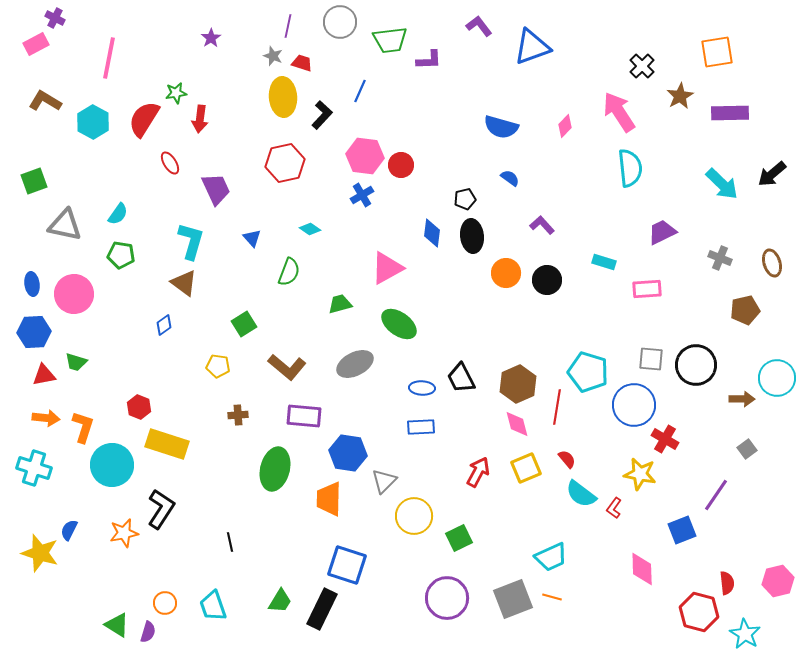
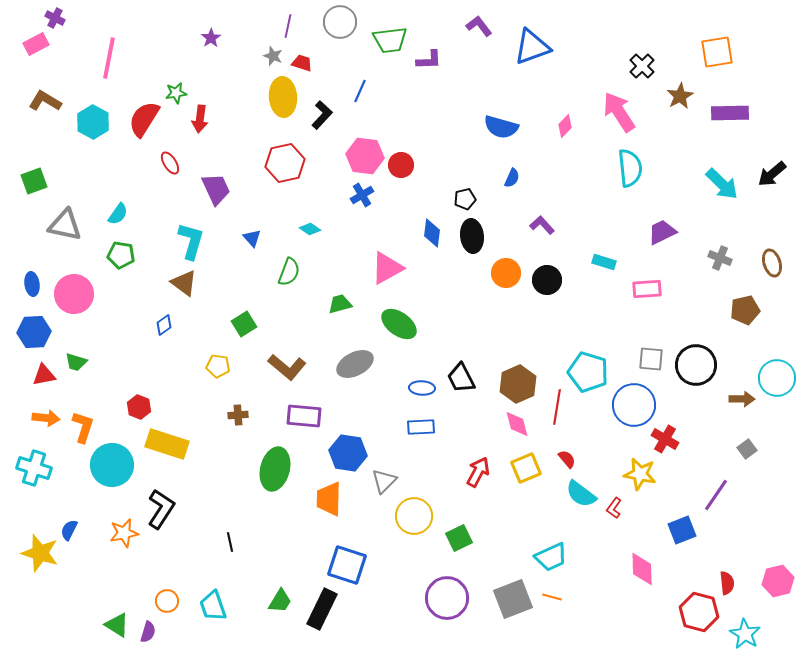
blue semicircle at (510, 178): moved 2 px right; rotated 78 degrees clockwise
orange circle at (165, 603): moved 2 px right, 2 px up
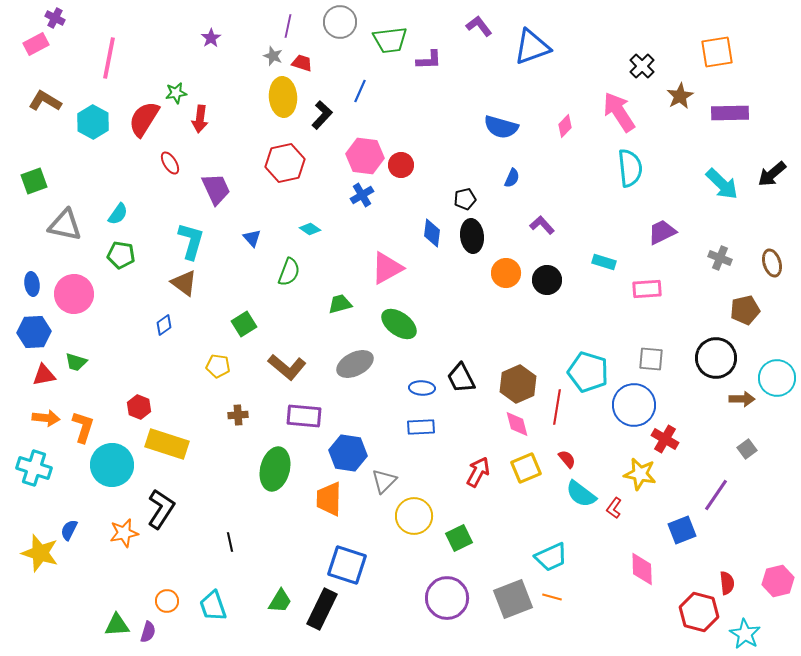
black circle at (696, 365): moved 20 px right, 7 px up
green triangle at (117, 625): rotated 36 degrees counterclockwise
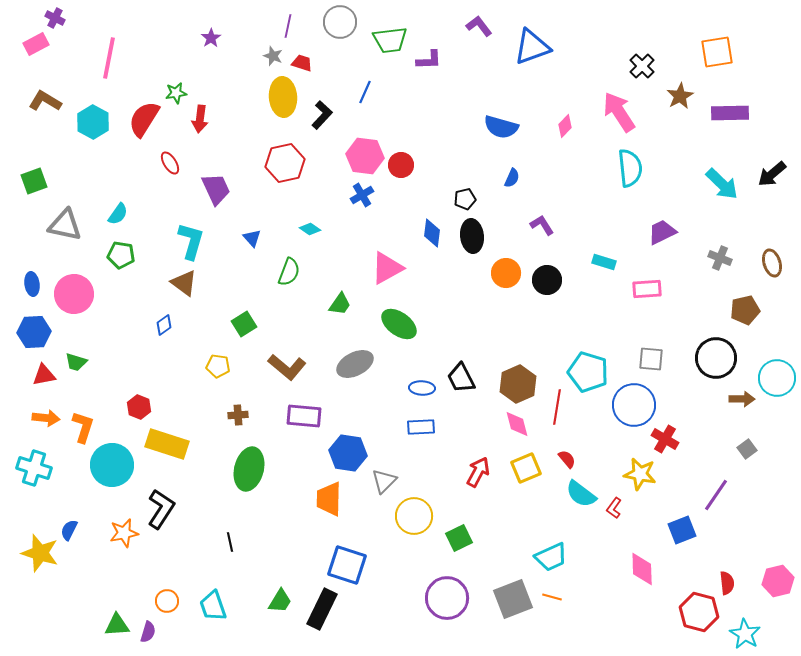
blue line at (360, 91): moved 5 px right, 1 px down
purple L-shape at (542, 225): rotated 10 degrees clockwise
green trapezoid at (340, 304): rotated 140 degrees clockwise
green ellipse at (275, 469): moved 26 px left
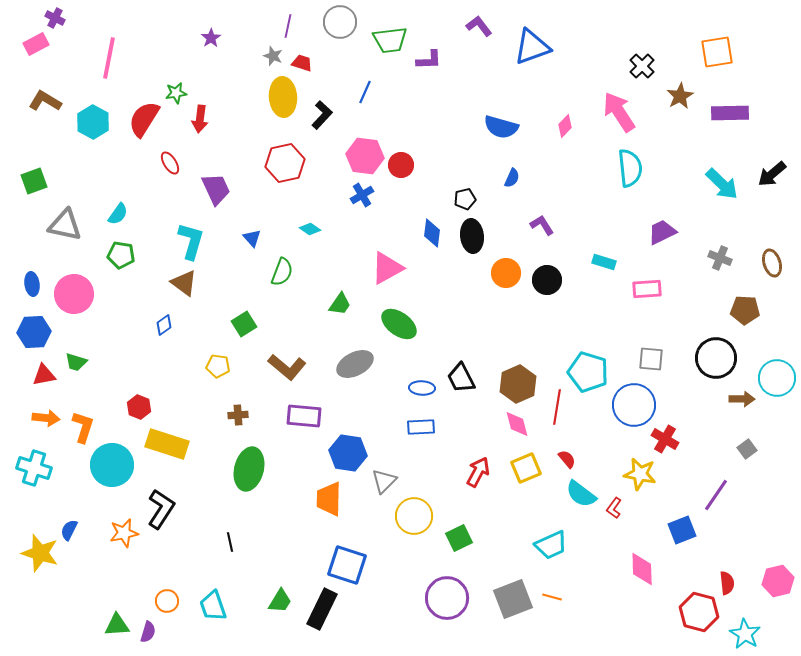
green semicircle at (289, 272): moved 7 px left
brown pentagon at (745, 310): rotated 16 degrees clockwise
cyan trapezoid at (551, 557): moved 12 px up
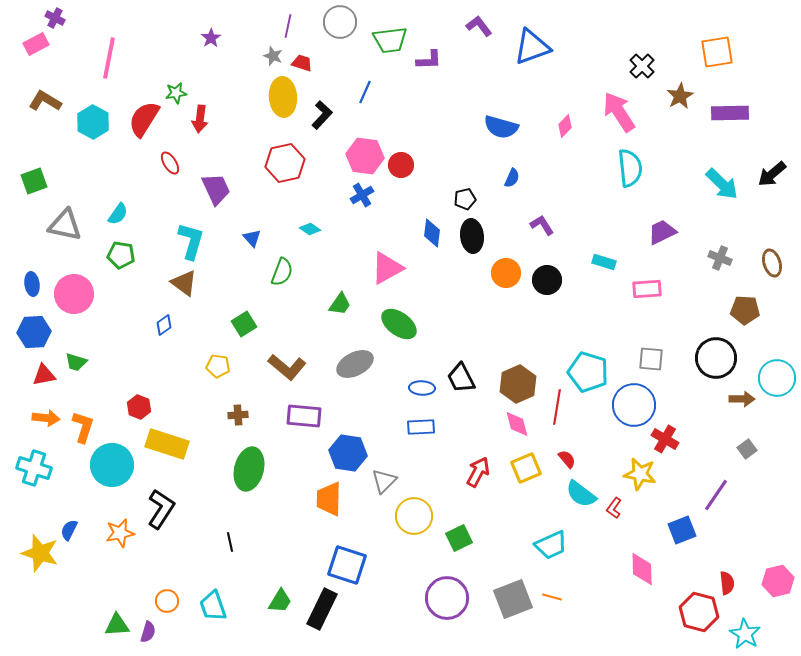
orange star at (124, 533): moved 4 px left
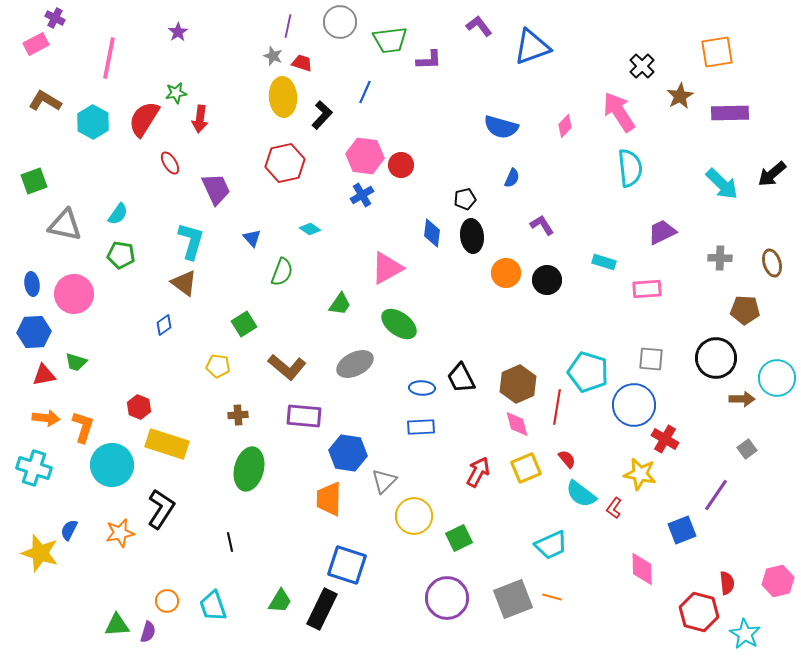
purple star at (211, 38): moved 33 px left, 6 px up
gray cross at (720, 258): rotated 20 degrees counterclockwise
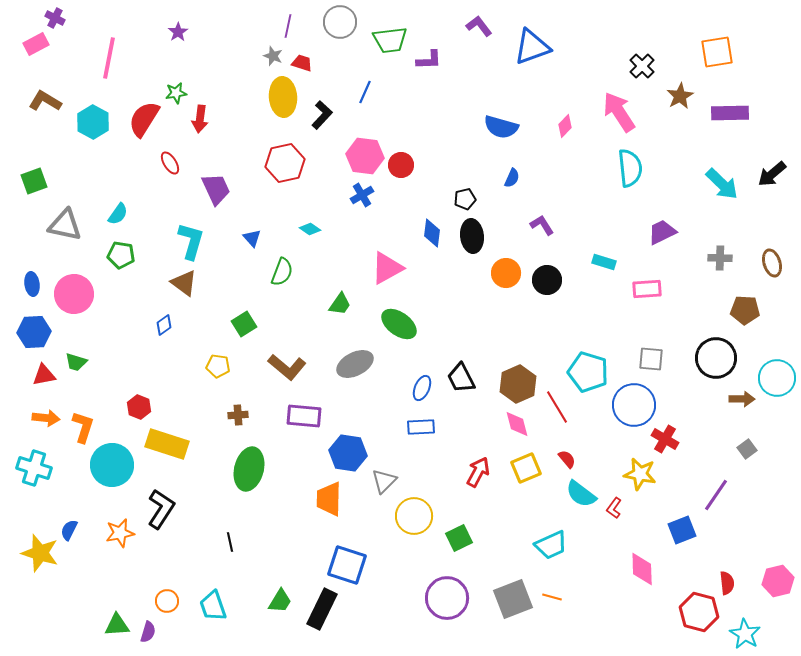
blue ellipse at (422, 388): rotated 70 degrees counterclockwise
red line at (557, 407): rotated 40 degrees counterclockwise
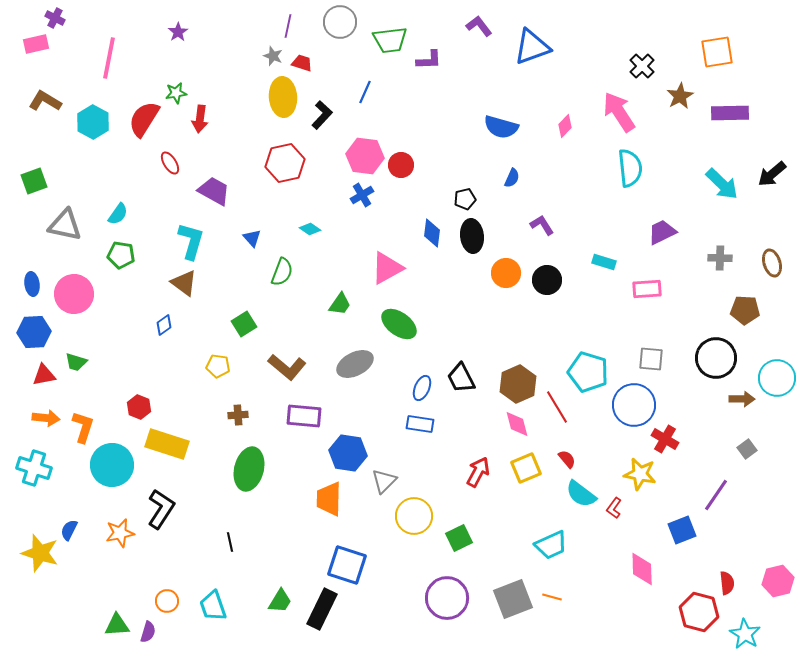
pink rectangle at (36, 44): rotated 15 degrees clockwise
purple trapezoid at (216, 189): moved 2 px left, 2 px down; rotated 36 degrees counterclockwise
blue rectangle at (421, 427): moved 1 px left, 3 px up; rotated 12 degrees clockwise
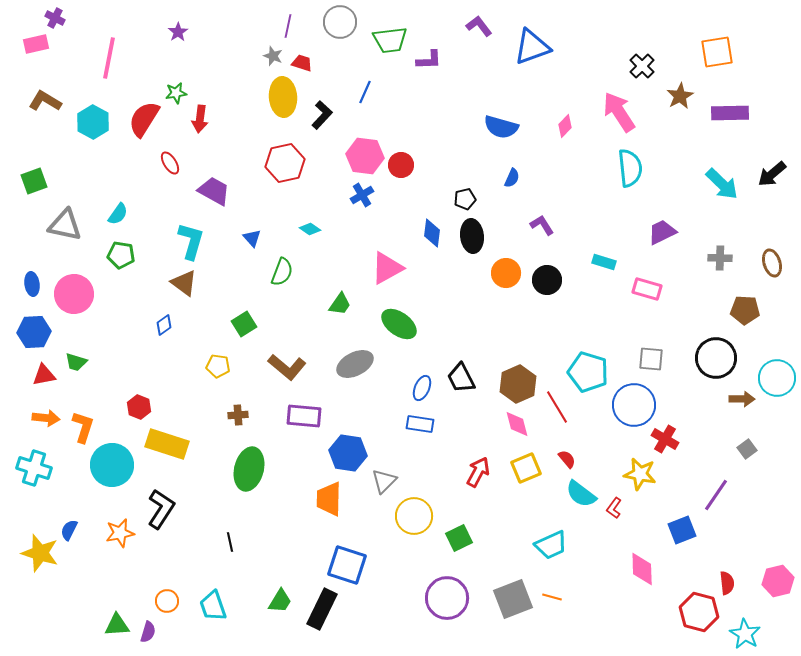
pink rectangle at (647, 289): rotated 20 degrees clockwise
